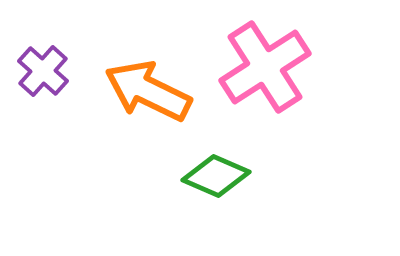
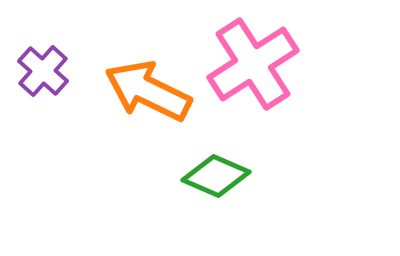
pink cross: moved 12 px left, 3 px up
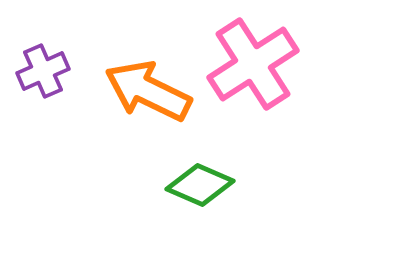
purple cross: rotated 24 degrees clockwise
green diamond: moved 16 px left, 9 px down
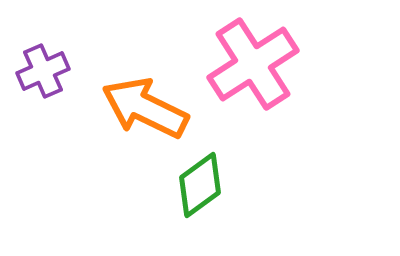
orange arrow: moved 3 px left, 17 px down
green diamond: rotated 60 degrees counterclockwise
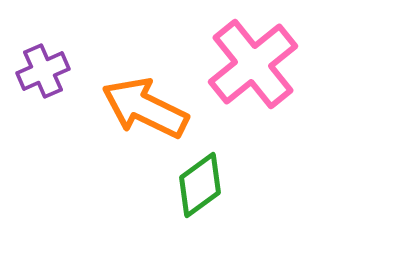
pink cross: rotated 6 degrees counterclockwise
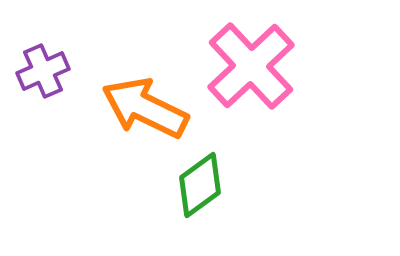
pink cross: moved 2 px left, 2 px down; rotated 4 degrees counterclockwise
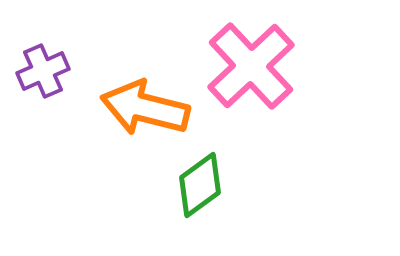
orange arrow: rotated 12 degrees counterclockwise
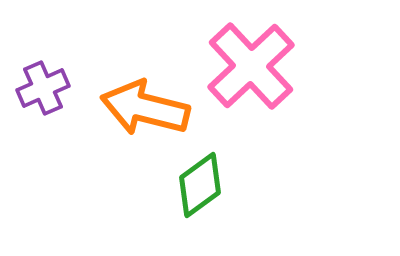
purple cross: moved 17 px down
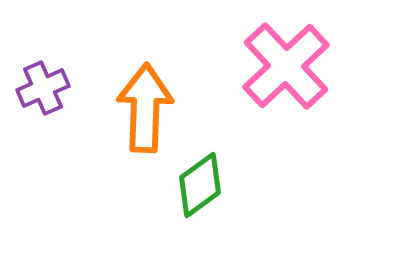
pink cross: moved 35 px right
orange arrow: rotated 78 degrees clockwise
